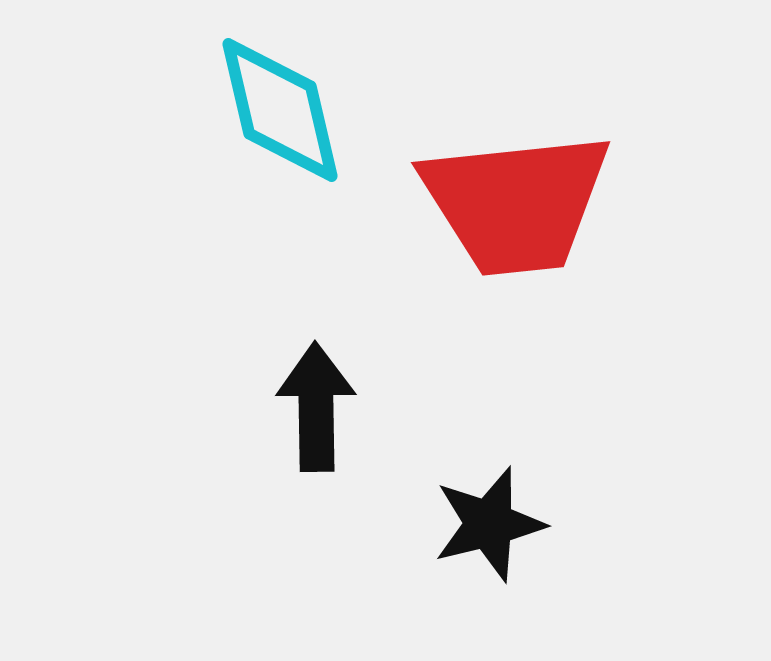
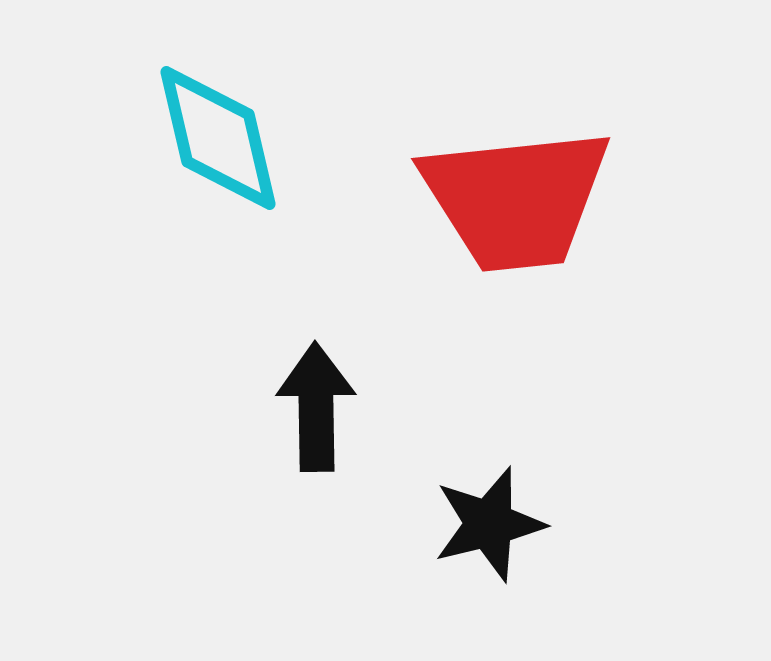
cyan diamond: moved 62 px left, 28 px down
red trapezoid: moved 4 px up
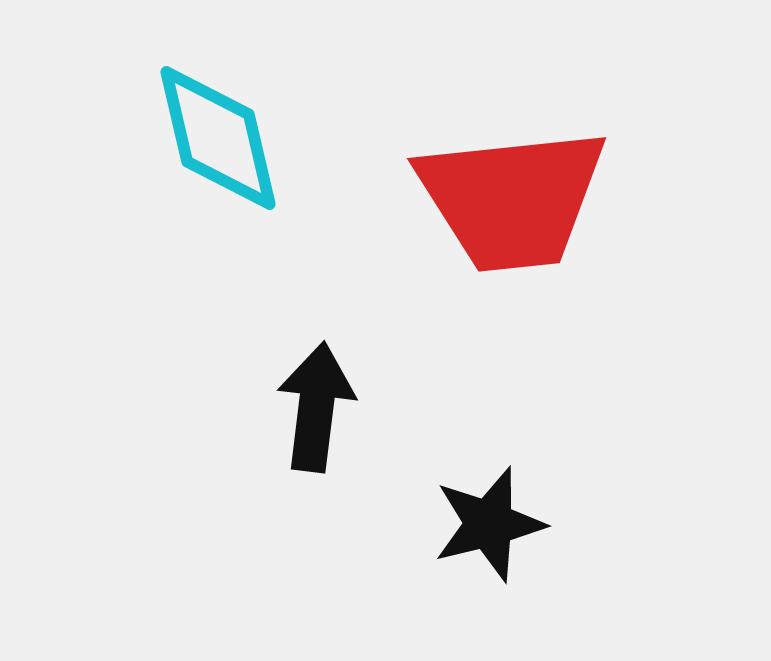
red trapezoid: moved 4 px left
black arrow: rotated 8 degrees clockwise
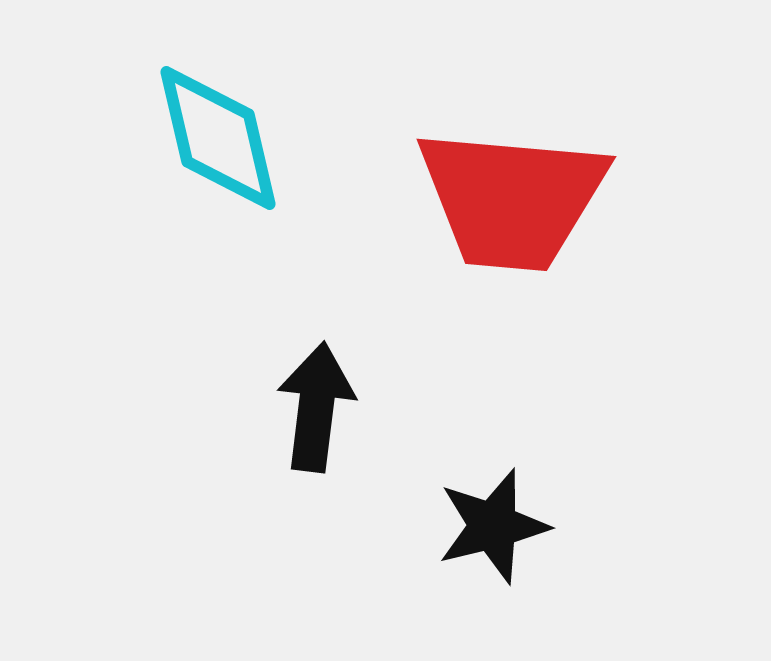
red trapezoid: rotated 11 degrees clockwise
black star: moved 4 px right, 2 px down
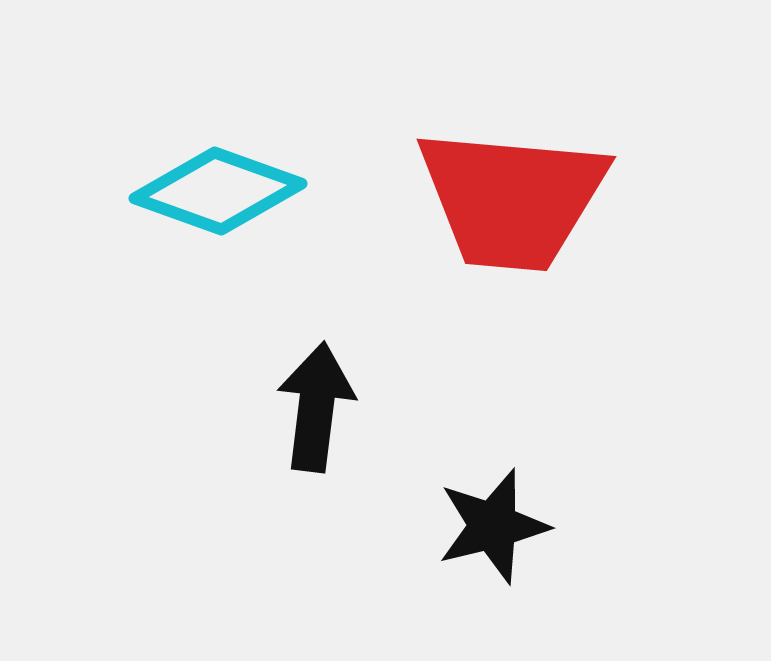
cyan diamond: moved 53 px down; rotated 57 degrees counterclockwise
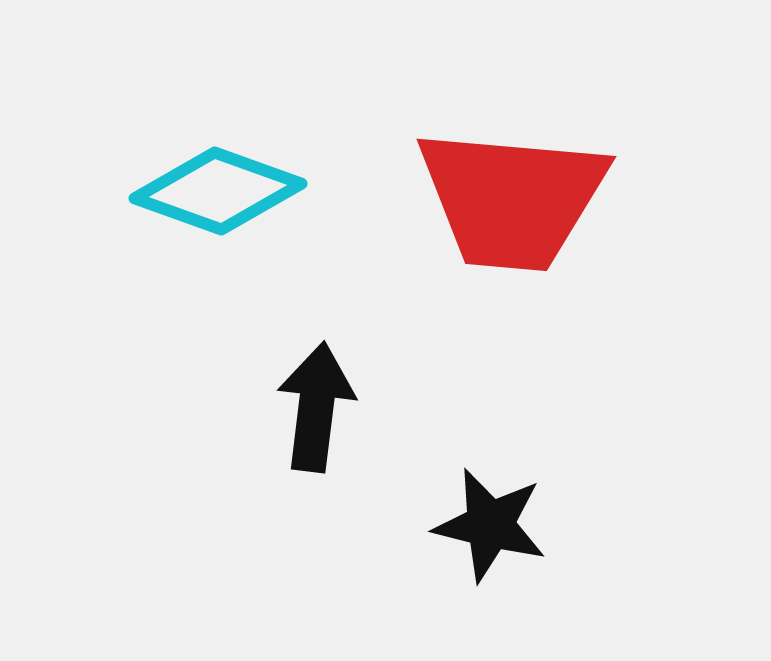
black star: moved 3 px left, 1 px up; rotated 28 degrees clockwise
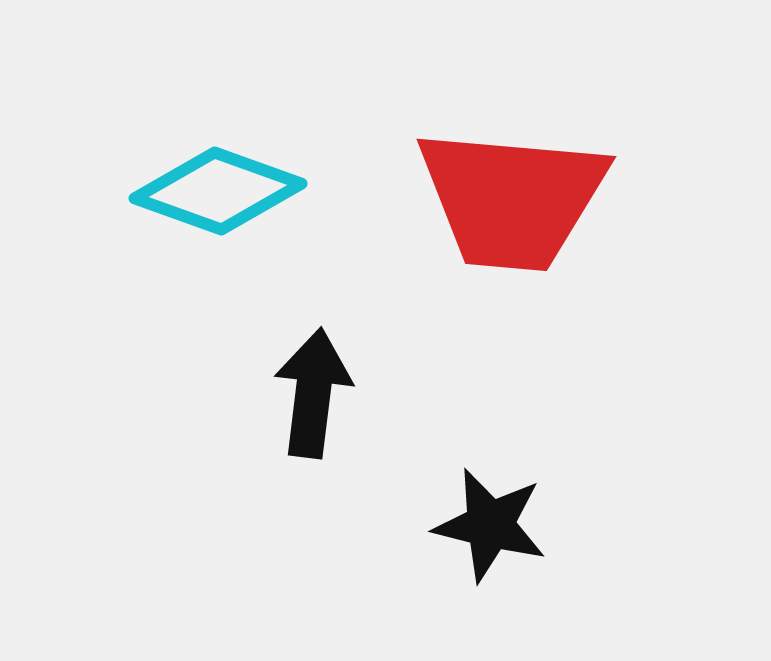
black arrow: moved 3 px left, 14 px up
